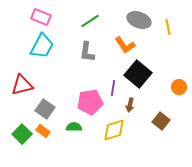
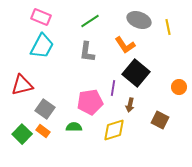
black square: moved 2 px left, 1 px up
brown square: moved 1 px left, 1 px up; rotated 12 degrees counterclockwise
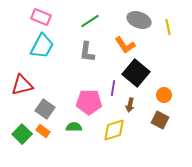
orange circle: moved 15 px left, 8 px down
pink pentagon: moved 1 px left; rotated 10 degrees clockwise
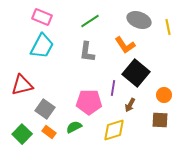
pink rectangle: moved 1 px right
brown arrow: rotated 16 degrees clockwise
brown square: rotated 24 degrees counterclockwise
green semicircle: rotated 28 degrees counterclockwise
orange rectangle: moved 6 px right, 1 px down
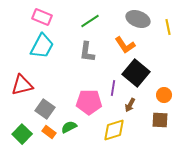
gray ellipse: moved 1 px left, 1 px up
green semicircle: moved 5 px left
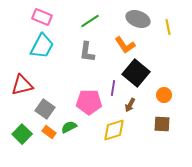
brown square: moved 2 px right, 4 px down
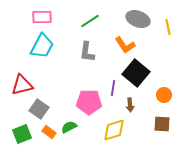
pink rectangle: rotated 24 degrees counterclockwise
brown arrow: rotated 32 degrees counterclockwise
gray square: moved 6 px left
green square: rotated 24 degrees clockwise
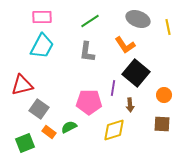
green square: moved 3 px right, 9 px down
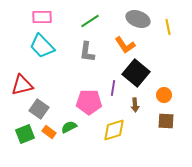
cyan trapezoid: rotated 108 degrees clockwise
brown arrow: moved 5 px right
brown square: moved 4 px right, 3 px up
green square: moved 9 px up
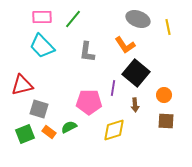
green line: moved 17 px left, 2 px up; rotated 18 degrees counterclockwise
gray square: rotated 18 degrees counterclockwise
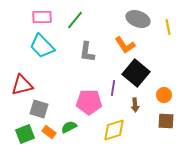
green line: moved 2 px right, 1 px down
